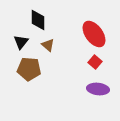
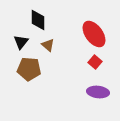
purple ellipse: moved 3 px down
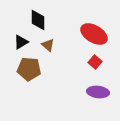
red ellipse: rotated 24 degrees counterclockwise
black triangle: rotated 21 degrees clockwise
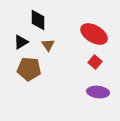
brown triangle: rotated 16 degrees clockwise
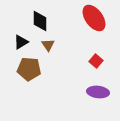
black diamond: moved 2 px right, 1 px down
red ellipse: moved 16 px up; rotated 24 degrees clockwise
red square: moved 1 px right, 1 px up
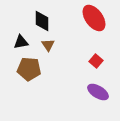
black diamond: moved 2 px right
black triangle: rotated 21 degrees clockwise
purple ellipse: rotated 25 degrees clockwise
